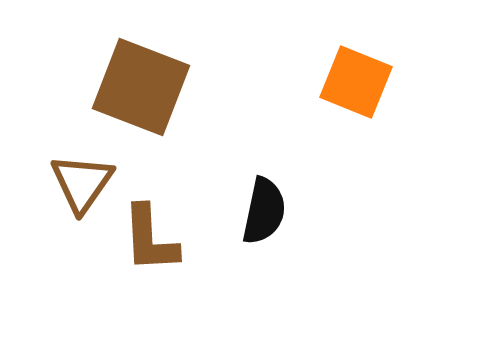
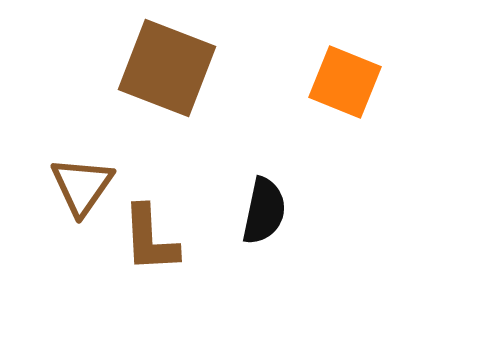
orange square: moved 11 px left
brown square: moved 26 px right, 19 px up
brown triangle: moved 3 px down
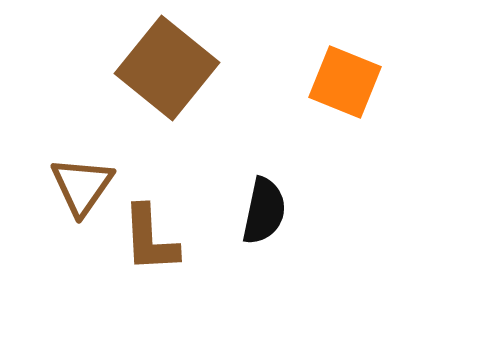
brown square: rotated 18 degrees clockwise
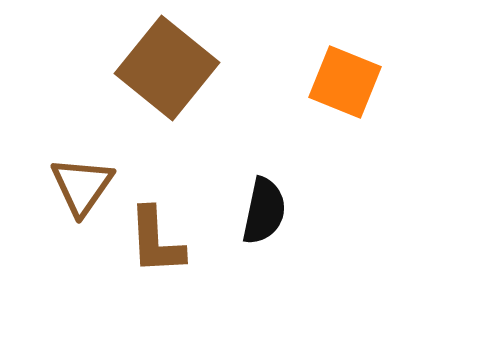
brown L-shape: moved 6 px right, 2 px down
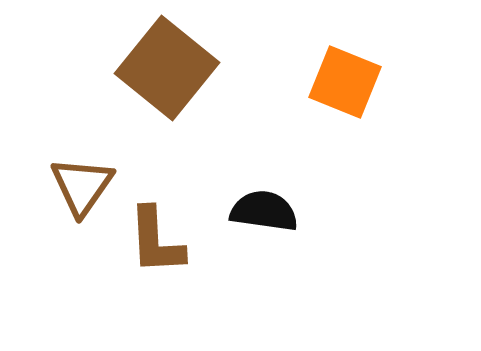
black semicircle: rotated 94 degrees counterclockwise
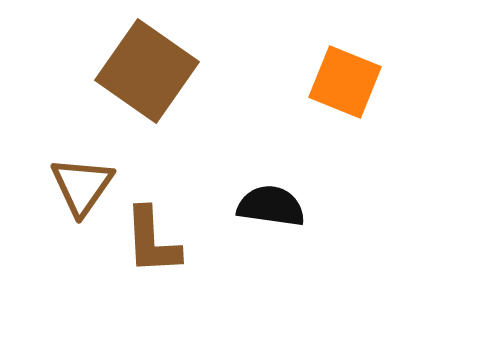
brown square: moved 20 px left, 3 px down; rotated 4 degrees counterclockwise
black semicircle: moved 7 px right, 5 px up
brown L-shape: moved 4 px left
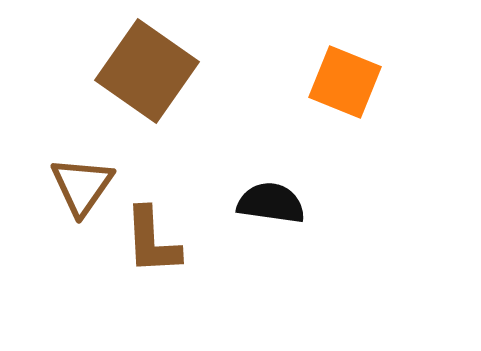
black semicircle: moved 3 px up
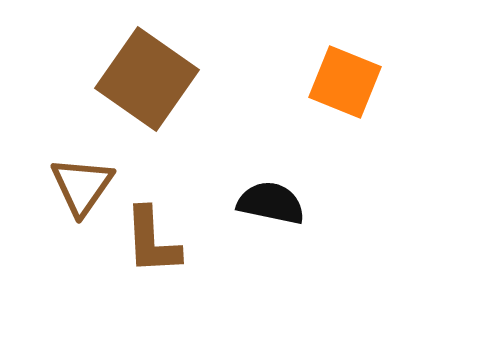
brown square: moved 8 px down
black semicircle: rotated 4 degrees clockwise
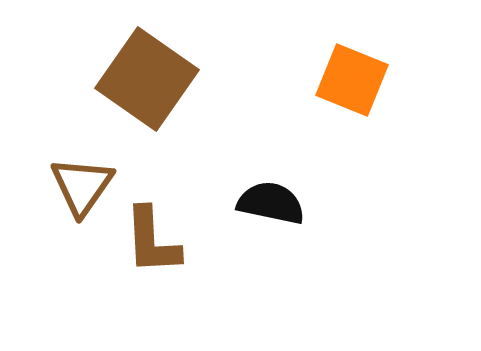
orange square: moved 7 px right, 2 px up
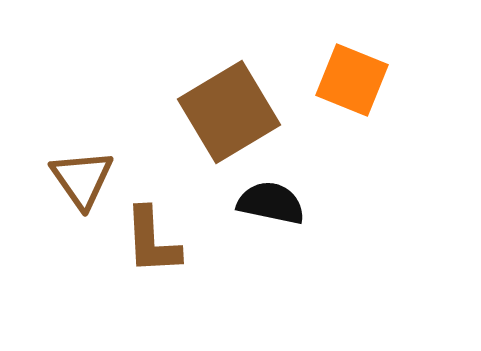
brown square: moved 82 px right, 33 px down; rotated 24 degrees clockwise
brown triangle: moved 7 px up; rotated 10 degrees counterclockwise
